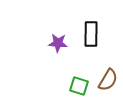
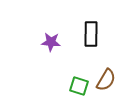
purple star: moved 7 px left, 1 px up
brown semicircle: moved 2 px left
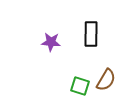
green square: moved 1 px right
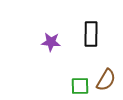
green square: rotated 18 degrees counterclockwise
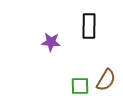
black rectangle: moved 2 px left, 8 px up
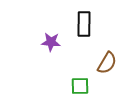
black rectangle: moved 5 px left, 2 px up
brown semicircle: moved 1 px right, 17 px up
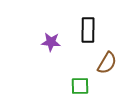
black rectangle: moved 4 px right, 6 px down
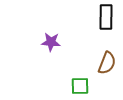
black rectangle: moved 18 px right, 13 px up
brown semicircle: rotated 10 degrees counterclockwise
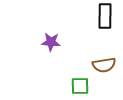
black rectangle: moved 1 px left, 1 px up
brown semicircle: moved 3 px left, 2 px down; rotated 60 degrees clockwise
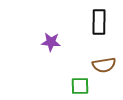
black rectangle: moved 6 px left, 6 px down
